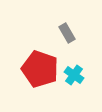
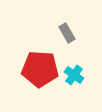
red pentagon: rotated 15 degrees counterclockwise
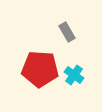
gray rectangle: moved 1 px up
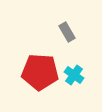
red pentagon: moved 3 px down
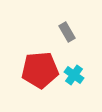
red pentagon: moved 2 px up; rotated 9 degrees counterclockwise
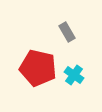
red pentagon: moved 2 px left, 2 px up; rotated 18 degrees clockwise
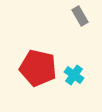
gray rectangle: moved 13 px right, 16 px up
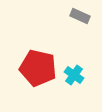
gray rectangle: rotated 36 degrees counterclockwise
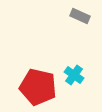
red pentagon: moved 19 px down
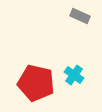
red pentagon: moved 2 px left, 4 px up
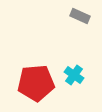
red pentagon: rotated 18 degrees counterclockwise
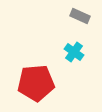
cyan cross: moved 23 px up
